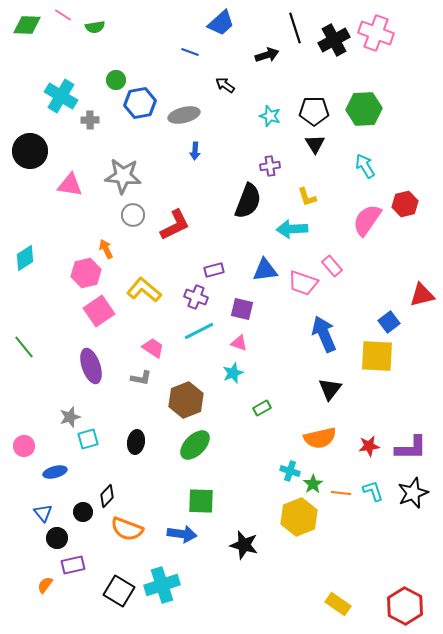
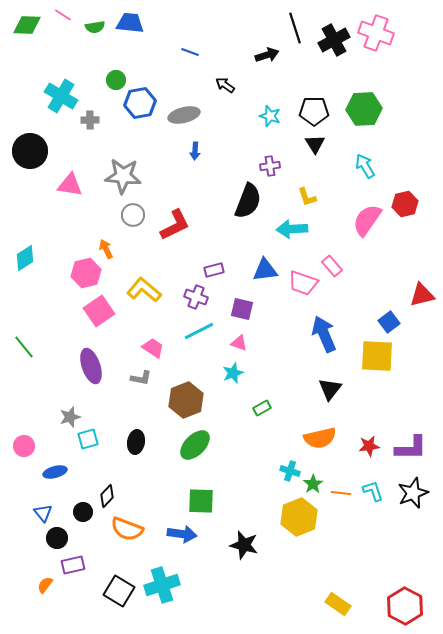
blue trapezoid at (221, 23): moved 91 px left; rotated 132 degrees counterclockwise
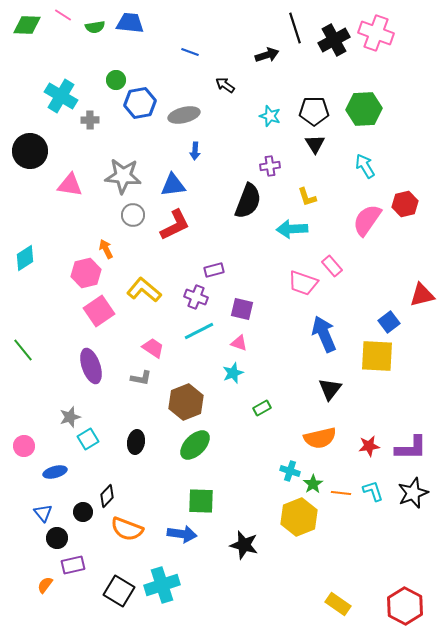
blue triangle at (265, 270): moved 92 px left, 85 px up
green line at (24, 347): moved 1 px left, 3 px down
brown hexagon at (186, 400): moved 2 px down
cyan square at (88, 439): rotated 15 degrees counterclockwise
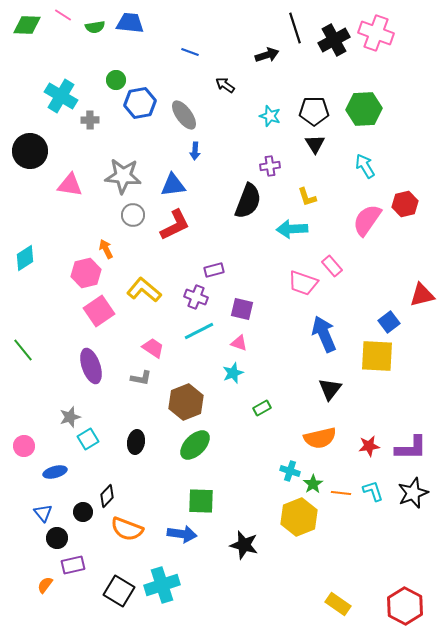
gray ellipse at (184, 115): rotated 68 degrees clockwise
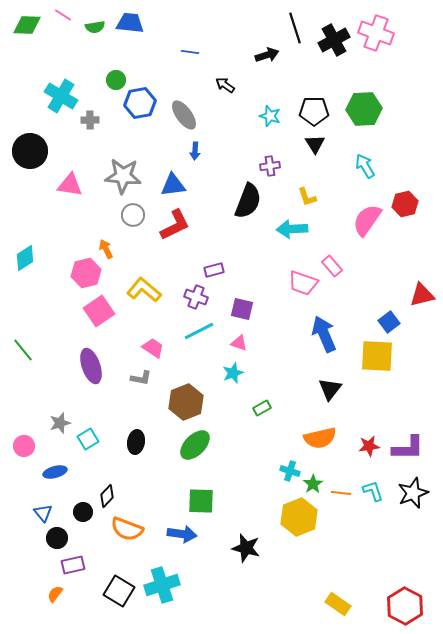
blue line at (190, 52): rotated 12 degrees counterclockwise
gray star at (70, 417): moved 10 px left, 6 px down
purple L-shape at (411, 448): moved 3 px left
black star at (244, 545): moved 2 px right, 3 px down
orange semicircle at (45, 585): moved 10 px right, 9 px down
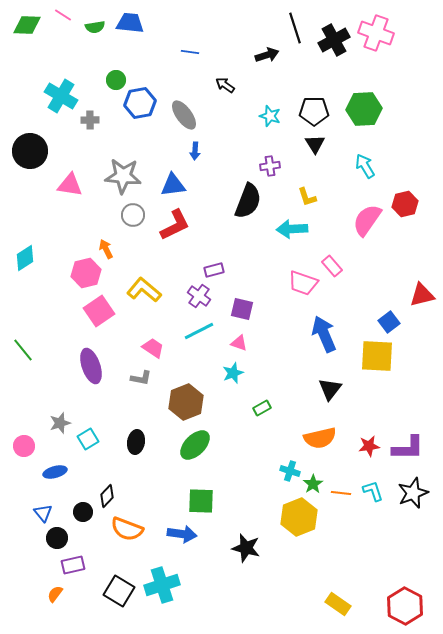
purple cross at (196, 297): moved 3 px right, 1 px up; rotated 15 degrees clockwise
